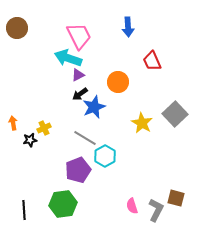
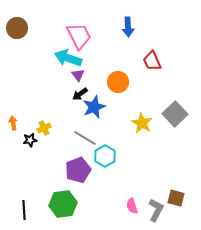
purple triangle: rotated 40 degrees counterclockwise
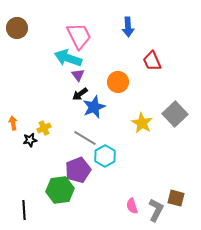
green hexagon: moved 3 px left, 14 px up
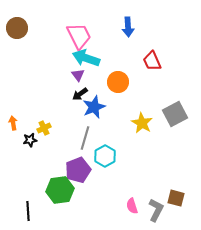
cyan arrow: moved 18 px right
gray square: rotated 15 degrees clockwise
gray line: rotated 75 degrees clockwise
black line: moved 4 px right, 1 px down
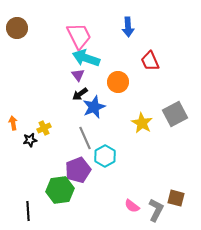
red trapezoid: moved 2 px left
gray line: rotated 40 degrees counterclockwise
pink semicircle: rotated 35 degrees counterclockwise
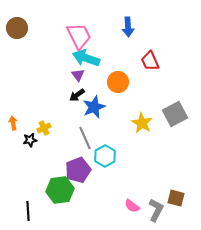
black arrow: moved 3 px left, 1 px down
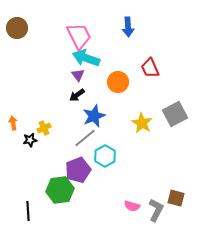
red trapezoid: moved 7 px down
blue star: moved 9 px down
gray line: rotated 75 degrees clockwise
pink semicircle: rotated 21 degrees counterclockwise
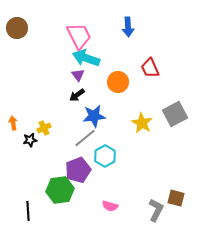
blue star: rotated 15 degrees clockwise
pink semicircle: moved 22 px left
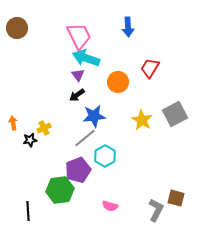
red trapezoid: rotated 55 degrees clockwise
yellow star: moved 3 px up
